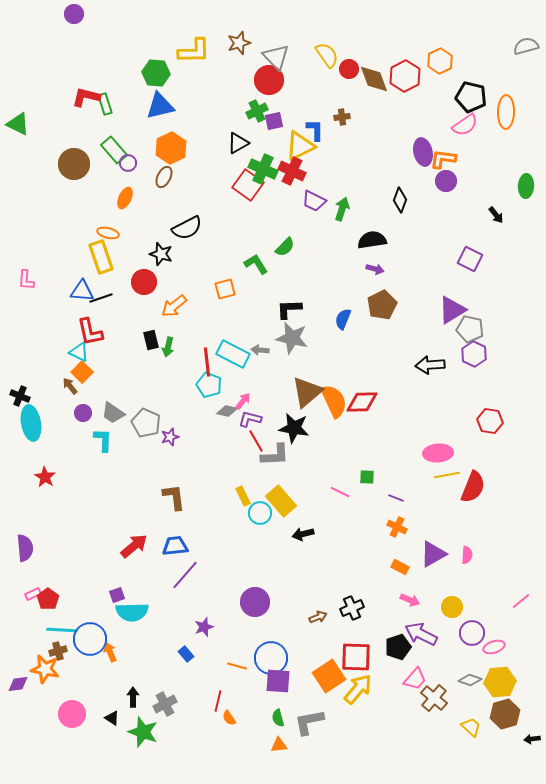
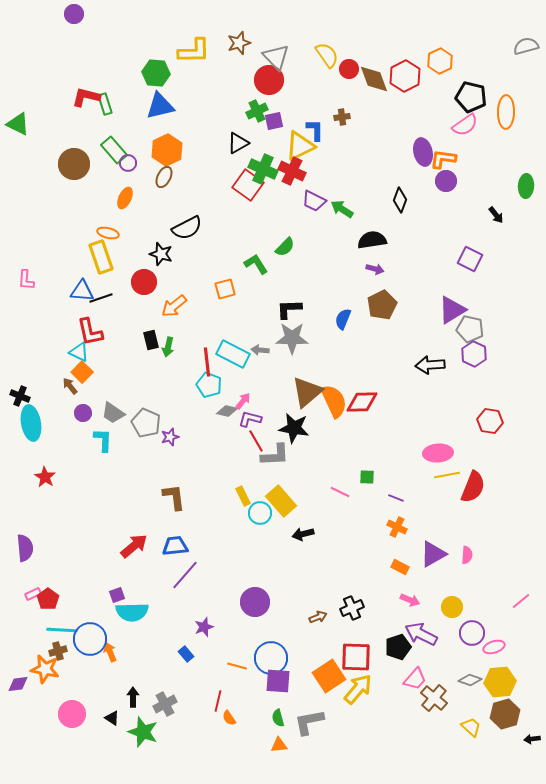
orange hexagon at (171, 148): moved 4 px left, 2 px down
green arrow at (342, 209): rotated 75 degrees counterclockwise
gray star at (292, 338): rotated 12 degrees counterclockwise
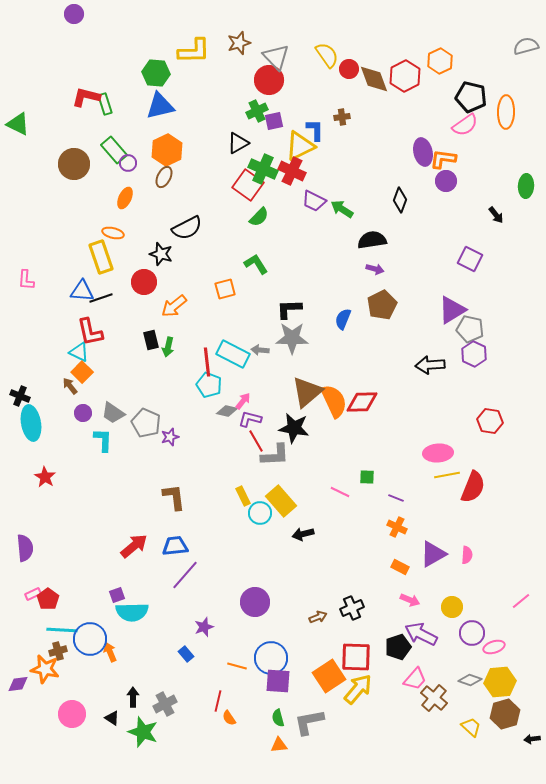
orange ellipse at (108, 233): moved 5 px right
green semicircle at (285, 247): moved 26 px left, 30 px up
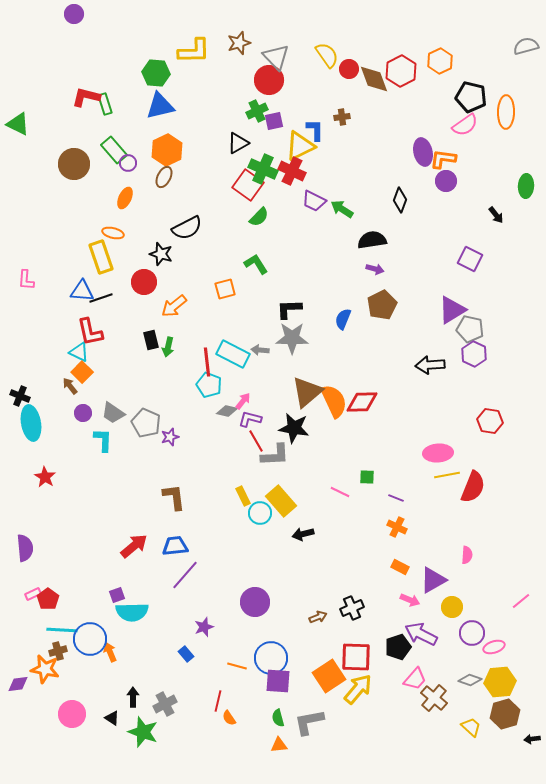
red hexagon at (405, 76): moved 4 px left, 5 px up
purple triangle at (433, 554): moved 26 px down
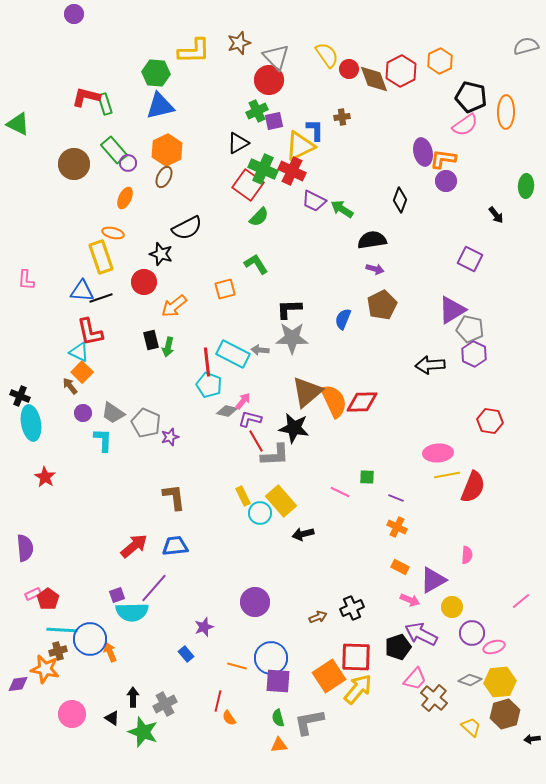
purple line at (185, 575): moved 31 px left, 13 px down
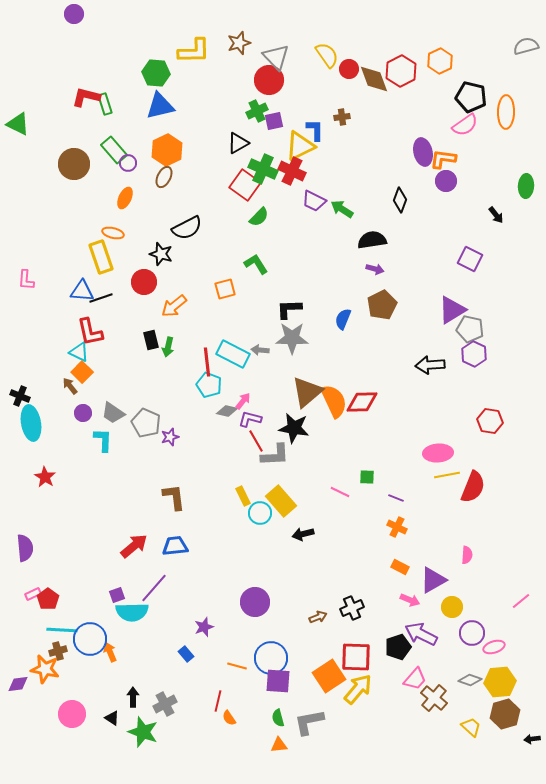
red square at (248, 185): moved 3 px left
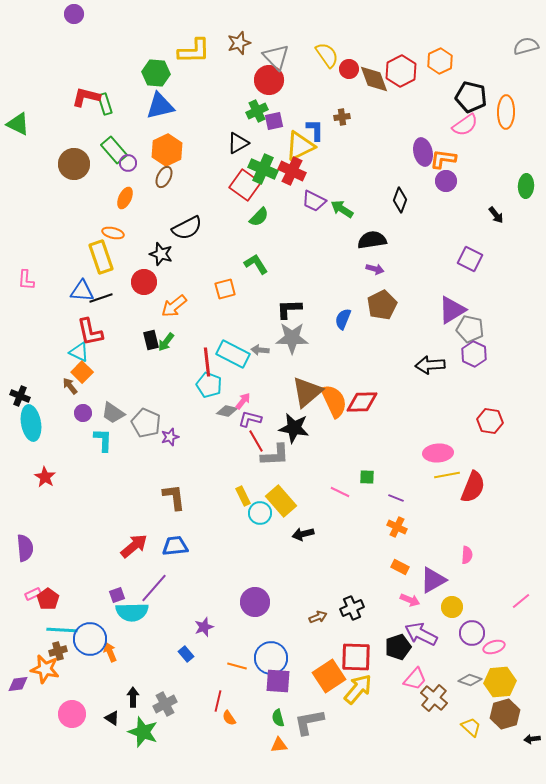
green arrow at (168, 347): moved 2 px left, 5 px up; rotated 24 degrees clockwise
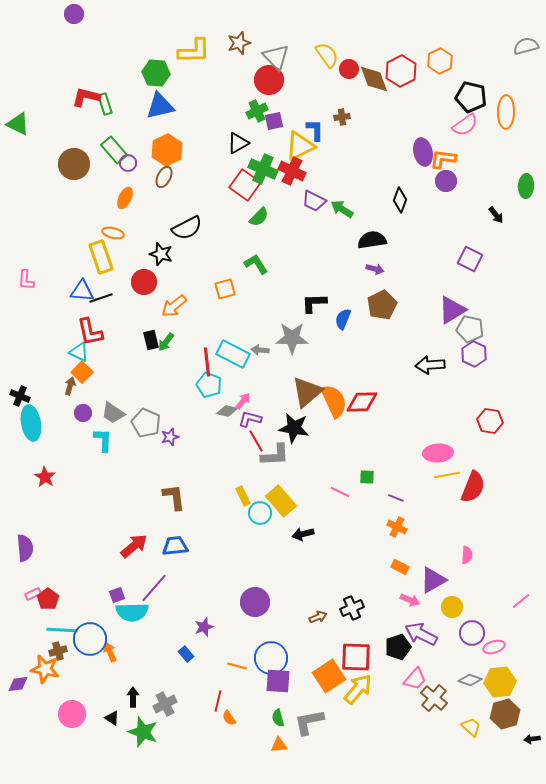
black L-shape at (289, 309): moved 25 px right, 6 px up
brown arrow at (70, 386): rotated 54 degrees clockwise
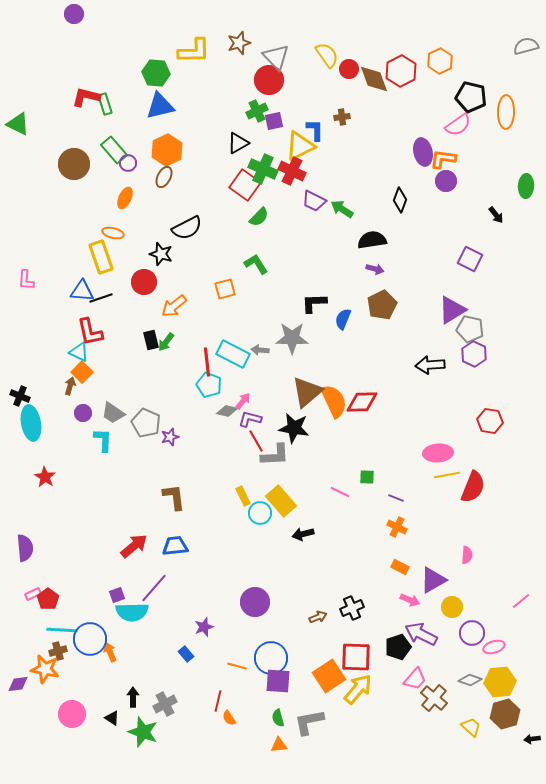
pink semicircle at (465, 125): moved 7 px left
